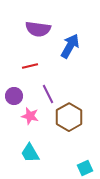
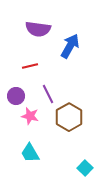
purple circle: moved 2 px right
cyan square: rotated 21 degrees counterclockwise
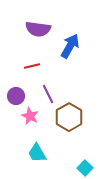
red line: moved 2 px right
pink star: rotated 12 degrees clockwise
cyan trapezoid: moved 7 px right
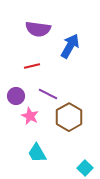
purple line: rotated 36 degrees counterclockwise
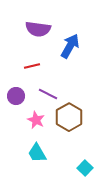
pink star: moved 6 px right, 4 px down
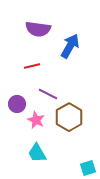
purple circle: moved 1 px right, 8 px down
cyan square: moved 3 px right; rotated 28 degrees clockwise
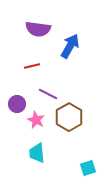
cyan trapezoid: rotated 25 degrees clockwise
